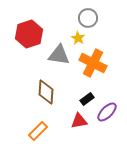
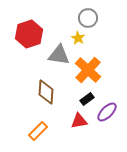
orange cross: moved 5 px left, 7 px down; rotated 16 degrees clockwise
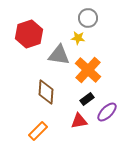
yellow star: rotated 24 degrees counterclockwise
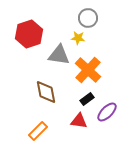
brown diamond: rotated 15 degrees counterclockwise
red triangle: rotated 18 degrees clockwise
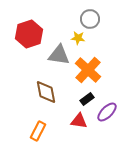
gray circle: moved 2 px right, 1 px down
orange rectangle: rotated 18 degrees counterclockwise
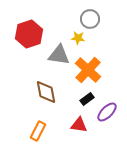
red triangle: moved 4 px down
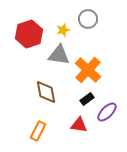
gray circle: moved 2 px left
yellow star: moved 15 px left, 8 px up; rotated 24 degrees counterclockwise
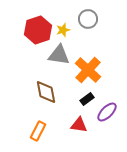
red hexagon: moved 9 px right, 4 px up
